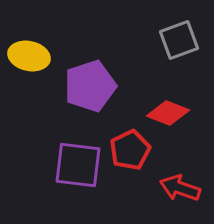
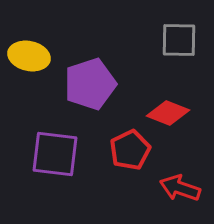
gray square: rotated 21 degrees clockwise
purple pentagon: moved 2 px up
purple square: moved 23 px left, 11 px up
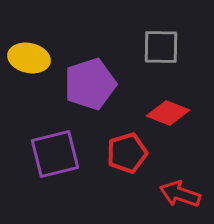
gray square: moved 18 px left, 7 px down
yellow ellipse: moved 2 px down
red pentagon: moved 3 px left, 3 px down; rotated 9 degrees clockwise
purple square: rotated 21 degrees counterclockwise
red arrow: moved 6 px down
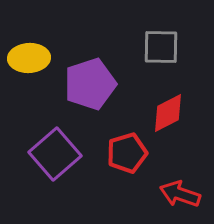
yellow ellipse: rotated 15 degrees counterclockwise
red diamond: rotated 48 degrees counterclockwise
purple square: rotated 27 degrees counterclockwise
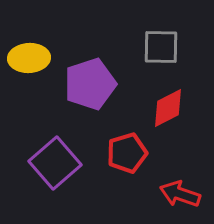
red diamond: moved 5 px up
purple square: moved 9 px down
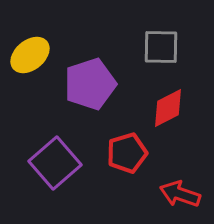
yellow ellipse: moved 1 px right, 3 px up; rotated 36 degrees counterclockwise
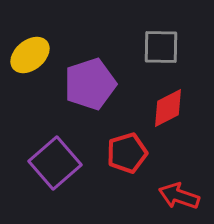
red arrow: moved 1 px left, 2 px down
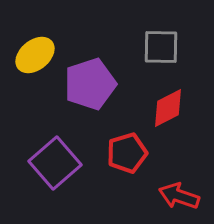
yellow ellipse: moved 5 px right
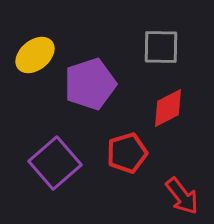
red arrow: moved 3 px right; rotated 147 degrees counterclockwise
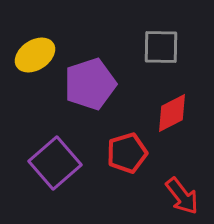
yellow ellipse: rotated 6 degrees clockwise
red diamond: moved 4 px right, 5 px down
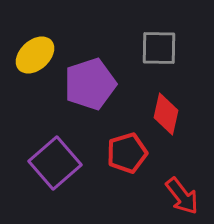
gray square: moved 2 px left, 1 px down
yellow ellipse: rotated 9 degrees counterclockwise
red diamond: moved 6 px left, 1 px down; rotated 51 degrees counterclockwise
